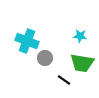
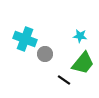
cyan cross: moved 2 px left, 2 px up
gray circle: moved 4 px up
green trapezoid: moved 1 px right; rotated 60 degrees counterclockwise
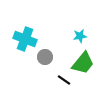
cyan star: rotated 16 degrees counterclockwise
gray circle: moved 3 px down
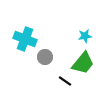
cyan star: moved 5 px right
black line: moved 1 px right, 1 px down
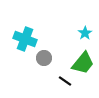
cyan star: moved 3 px up; rotated 24 degrees counterclockwise
gray circle: moved 1 px left, 1 px down
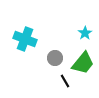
gray circle: moved 11 px right
black line: rotated 24 degrees clockwise
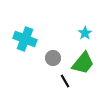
gray circle: moved 2 px left
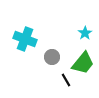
gray circle: moved 1 px left, 1 px up
black line: moved 1 px right, 1 px up
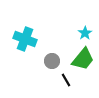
gray circle: moved 4 px down
green trapezoid: moved 4 px up
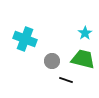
green trapezoid: rotated 115 degrees counterclockwise
black line: rotated 40 degrees counterclockwise
